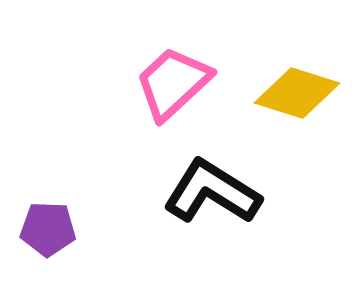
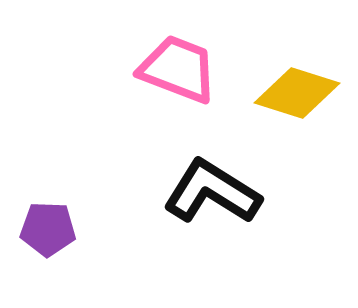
pink trapezoid: moved 5 px right, 14 px up; rotated 64 degrees clockwise
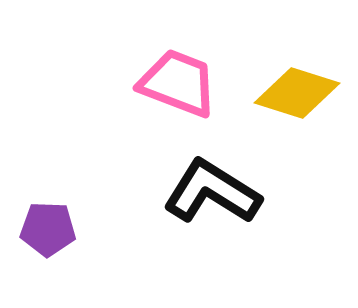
pink trapezoid: moved 14 px down
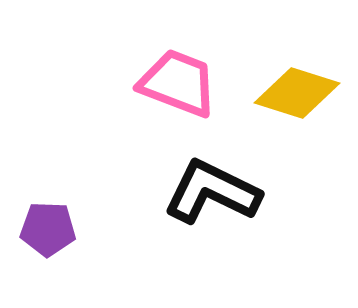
black L-shape: rotated 6 degrees counterclockwise
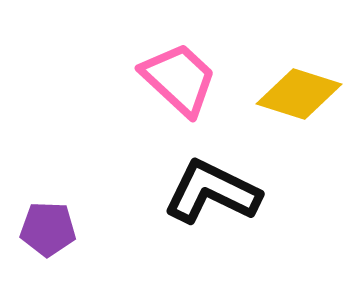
pink trapezoid: moved 1 px right, 4 px up; rotated 22 degrees clockwise
yellow diamond: moved 2 px right, 1 px down
